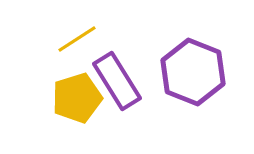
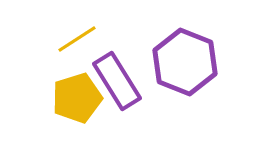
purple hexagon: moved 8 px left, 10 px up
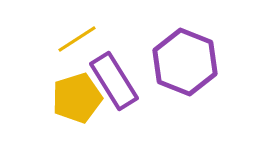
purple rectangle: moved 3 px left
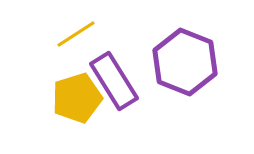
yellow line: moved 1 px left, 5 px up
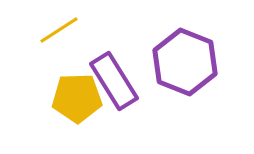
yellow line: moved 17 px left, 4 px up
yellow pentagon: rotated 15 degrees clockwise
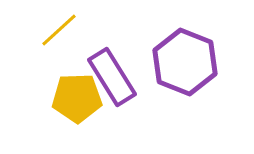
yellow line: rotated 9 degrees counterclockwise
purple rectangle: moved 2 px left, 4 px up
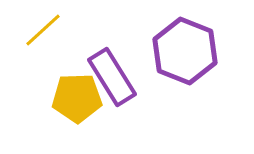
yellow line: moved 16 px left
purple hexagon: moved 11 px up
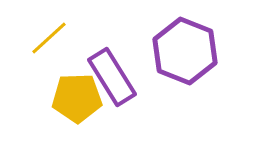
yellow line: moved 6 px right, 8 px down
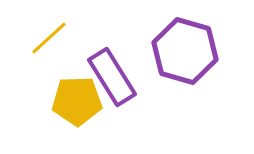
purple hexagon: rotated 6 degrees counterclockwise
yellow pentagon: moved 3 px down
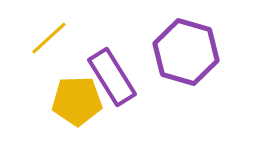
purple hexagon: moved 1 px right, 1 px down
